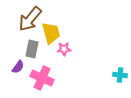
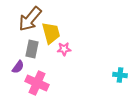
pink cross: moved 5 px left, 5 px down
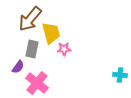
pink cross: rotated 15 degrees clockwise
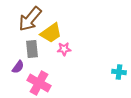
yellow trapezoid: rotated 70 degrees clockwise
gray rectangle: rotated 18 degrees counterclockwise
cyan cross: moved 1 px left, 3 px up
pink cross: moved 2 px right; rotated 10 degrees counterclockwise
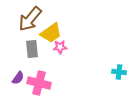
pink star: moved 4 px left, 2 px up
purple semicircle: moved 11 px down
pink cross: rotated 15 degrees counterclockwise
